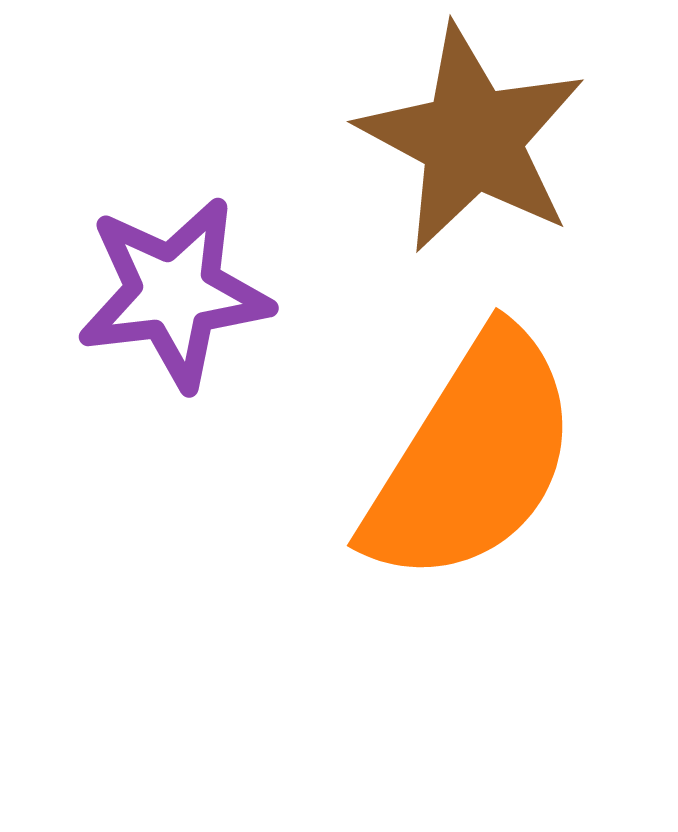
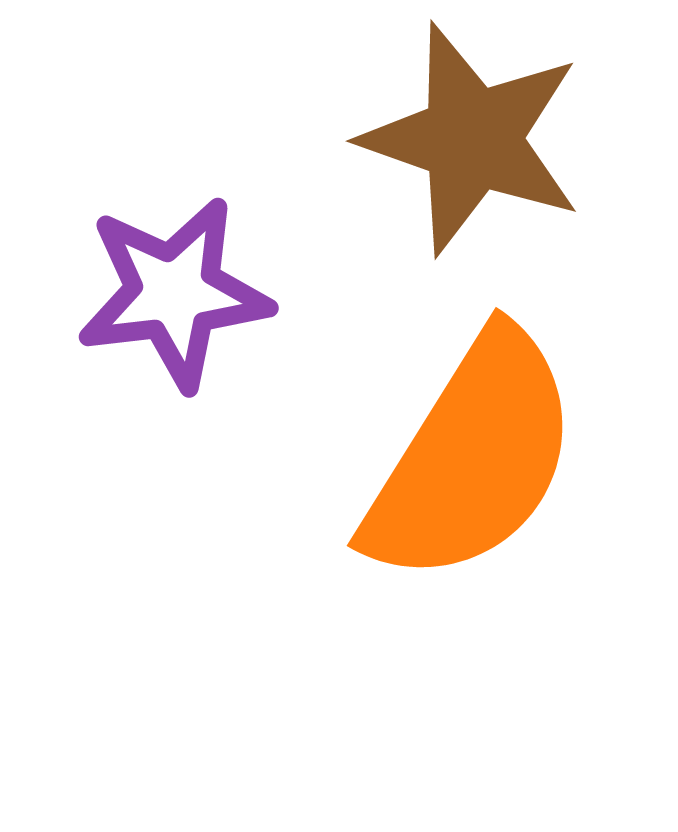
brown star: rotated 9 degrees counterclockwise
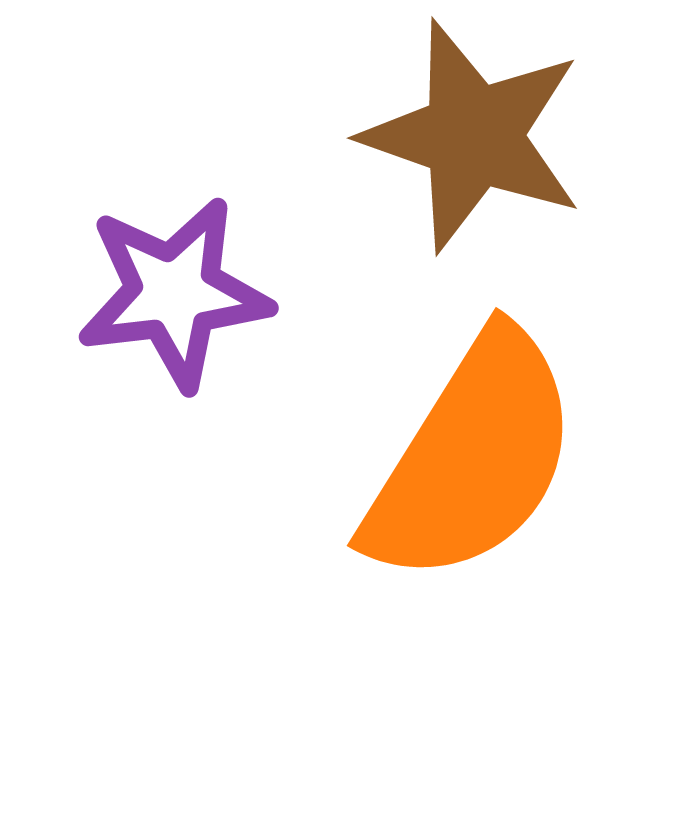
brown star: moved 1 px right, 3 px up
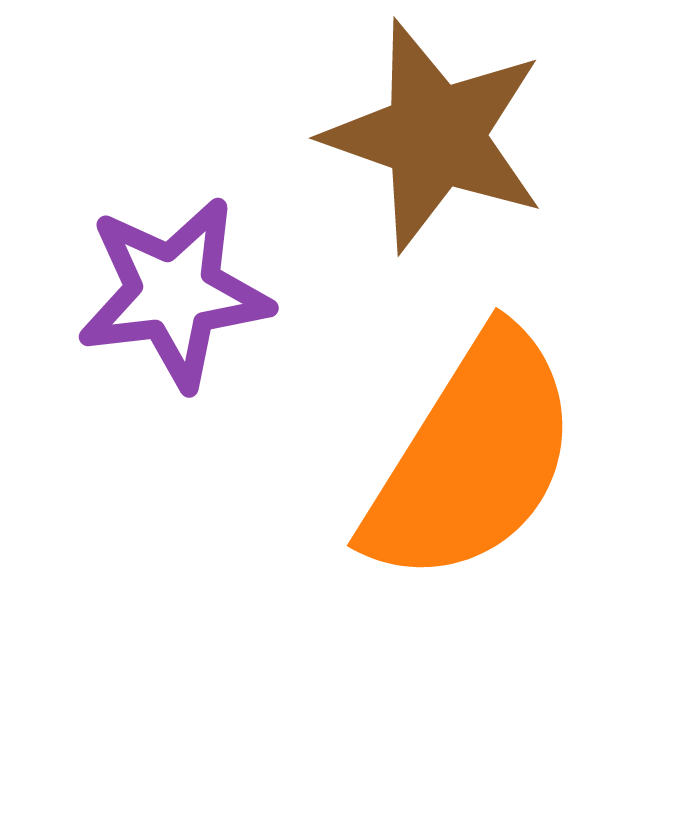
brown star: moved 38 px left
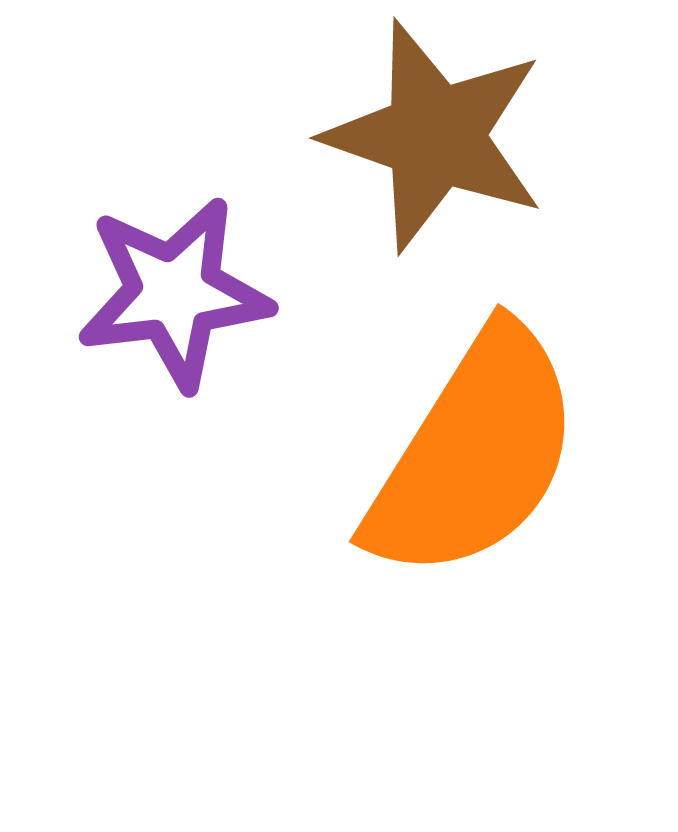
orange semicircle: moved 2 px right, 4 px up
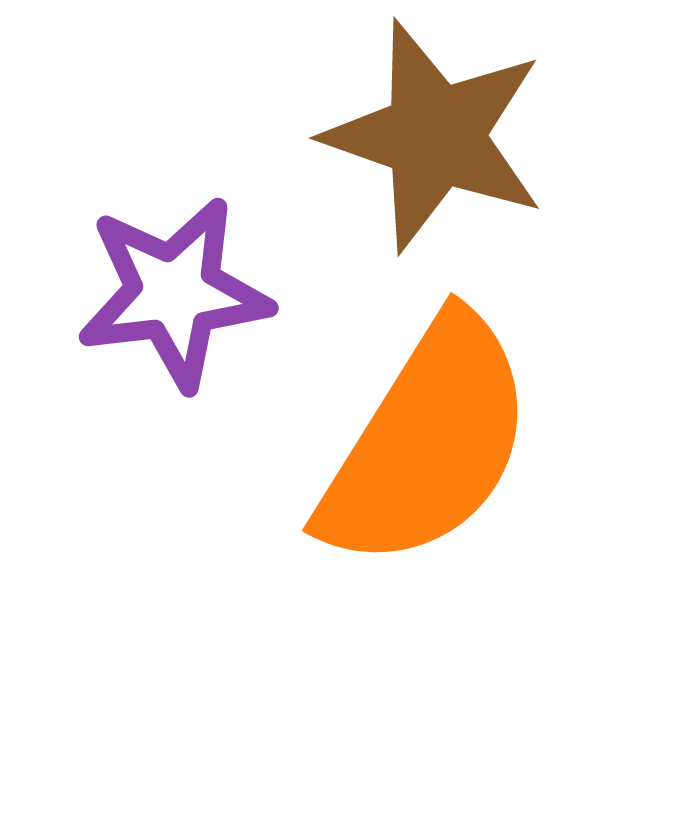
orange semicircle: moved 47 px left, 11 px up
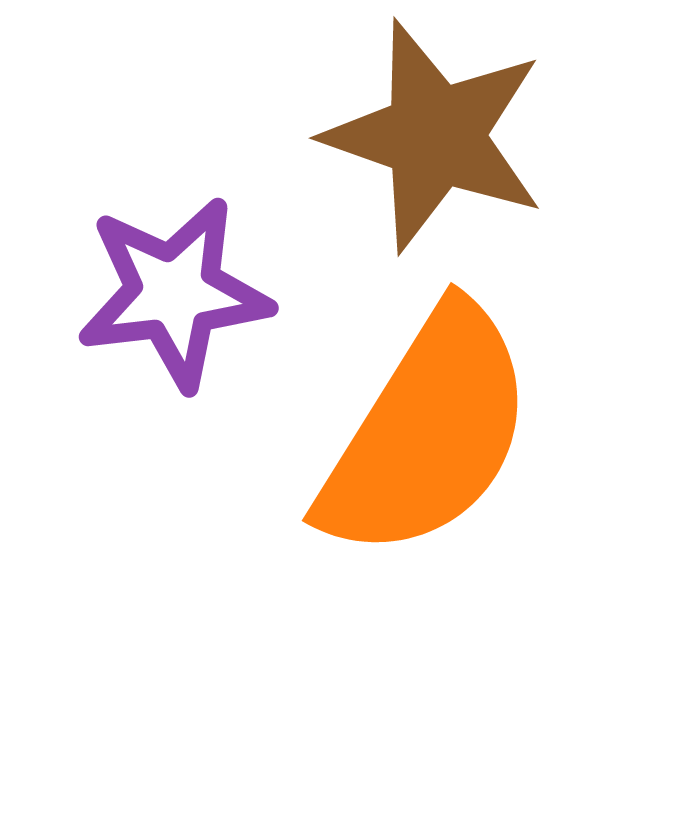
orange semicircle: moved 10 px up
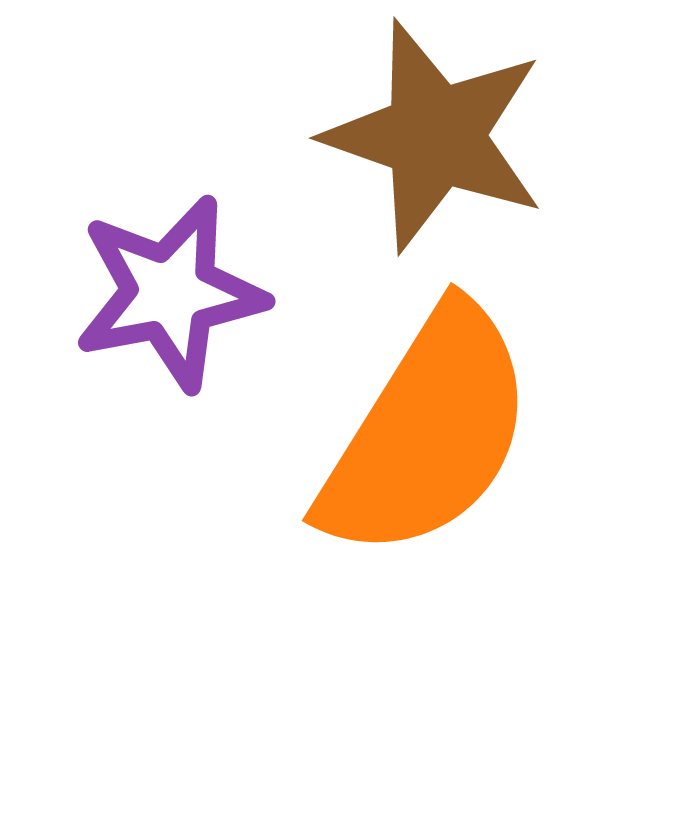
purple star: moved 4 px left; rotated 4 degrees counterclockwise
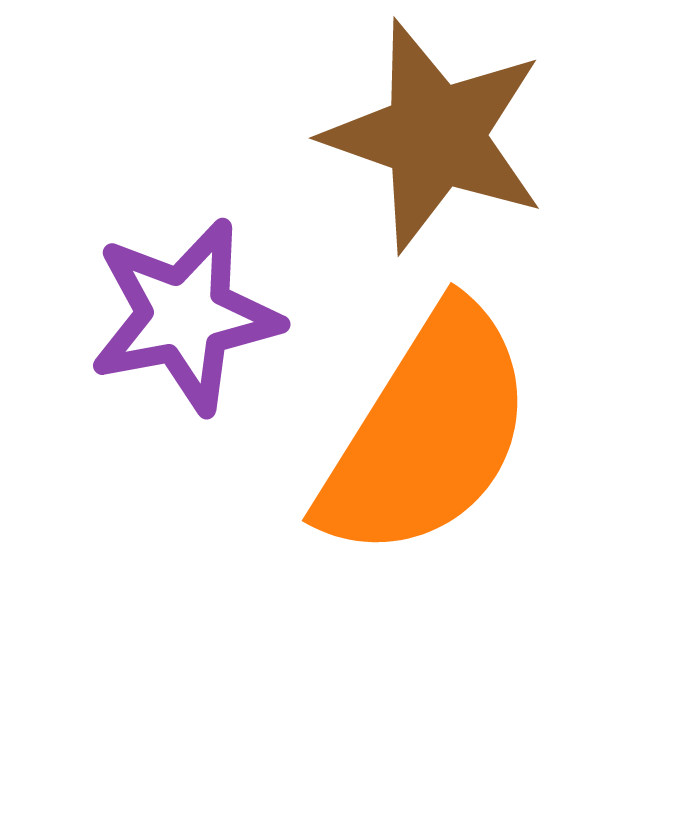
purple star: moved 15 px right, 23 px down
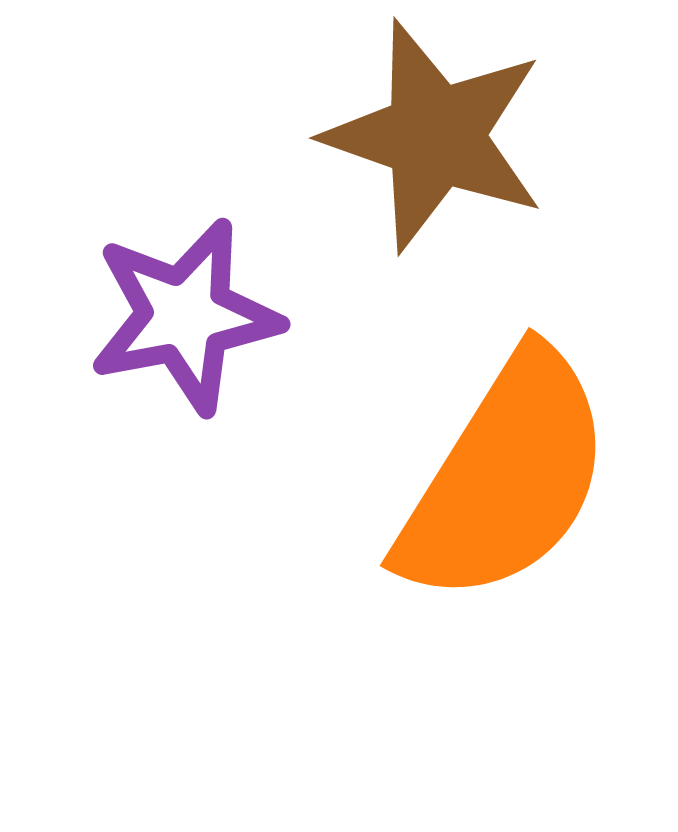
orange semicircle: moved 78 px right, 45 px down
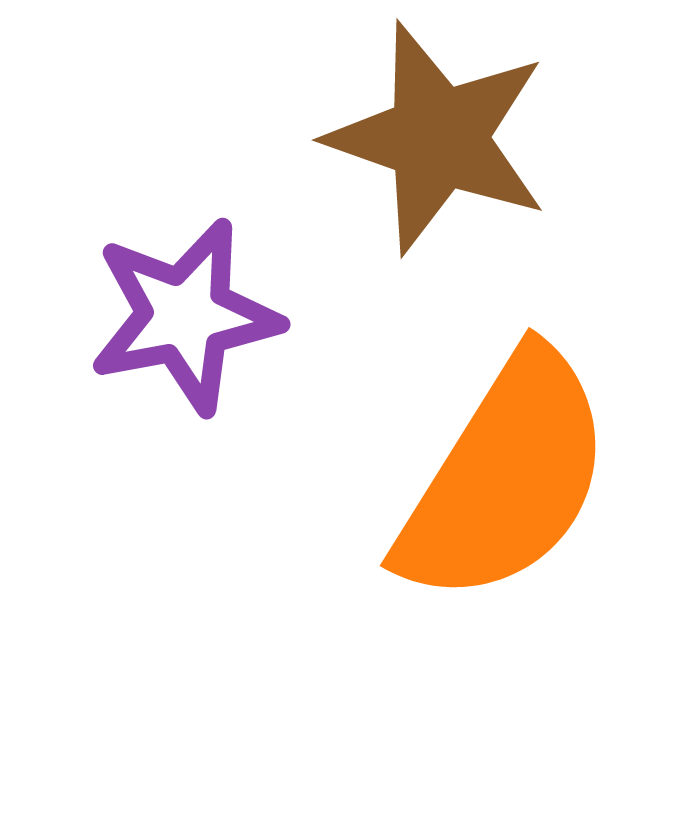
brown star: moved 3 px right, 2 px down
